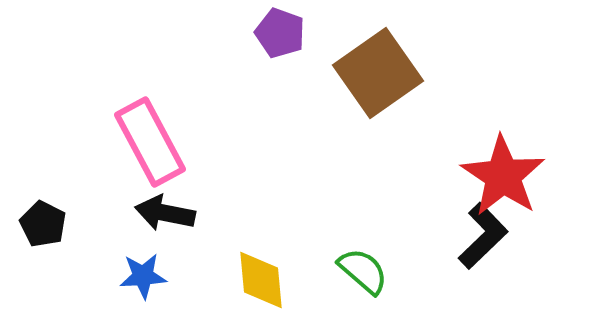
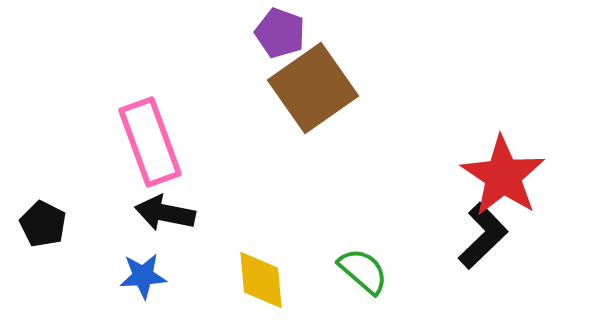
brown square: moved 65 px left, 15 px down
pink rectangle: rotated 8 degrees clockwise
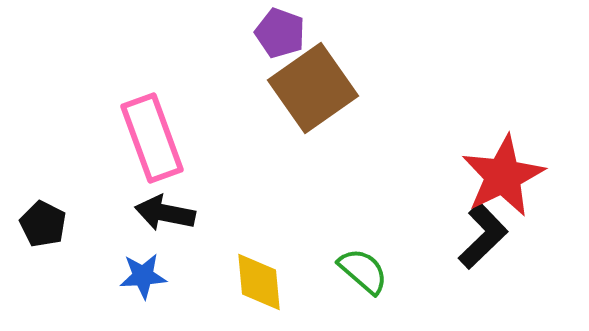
pink rectangle: moved 2 px right, 4 px up
red star: rotated 12 degrees clockwise
yellow diamond: moved 2 px left, 2 px down
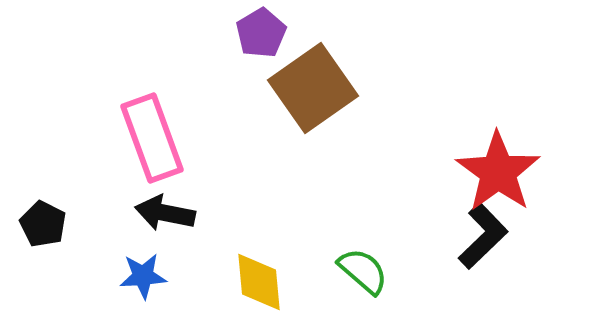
purple pentagon: moved 19 px left; rotated 21 degrees clockwise
red star: moved 5 px left, 4 px up; rotated 10 degrees counterclockwise
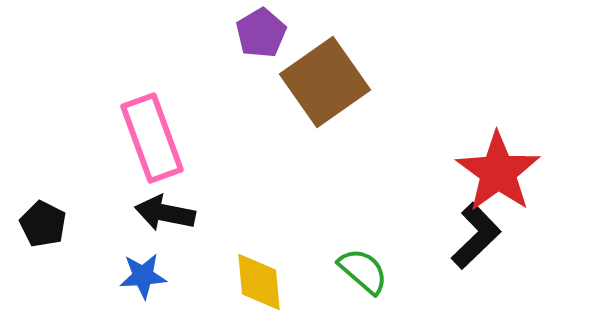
brown square: moved 12 px right, 6 px up
black L-shape: moved 7 px left
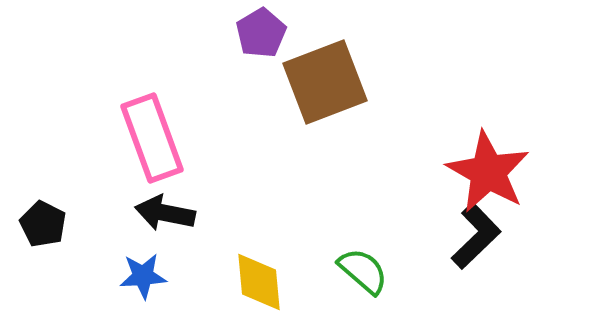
brown square: rotated 14 degrees clockwise
red star: moved 10 px left; rotated 6 degrees counterclockwise
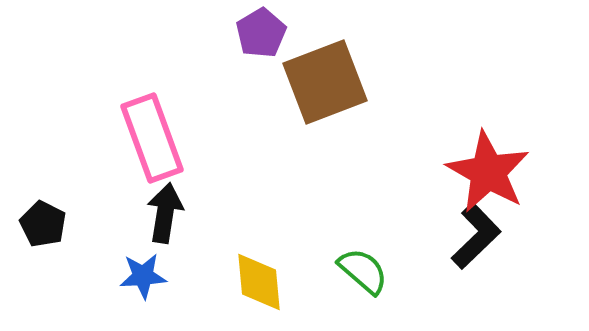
black arrow: rotated 88 degrees clockwise
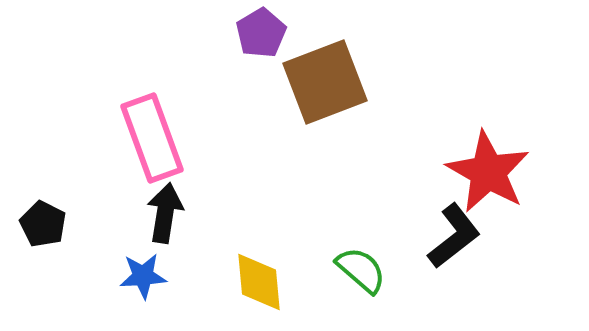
black L-shape: moved 22 px left; rotated 6 degrees clockwise
green semicircle: moved 2 px left, 1 px up
